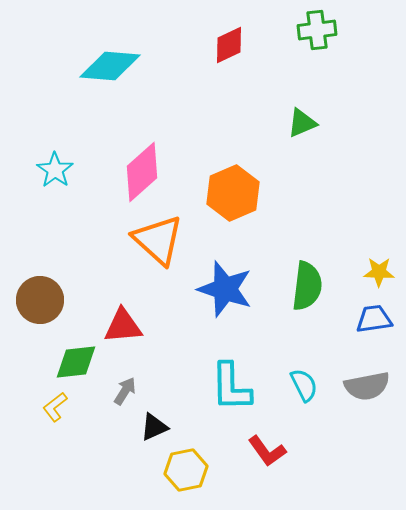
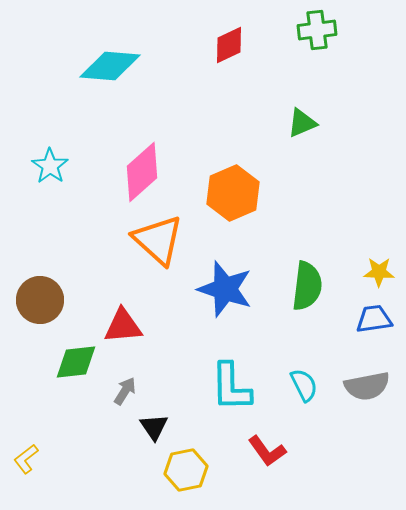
cyan star: moved 5 px left, 4 px up
yellow L-shape: moved 29 px left, 52 px down
black triangle: rotated 40 degrees counterclockwise
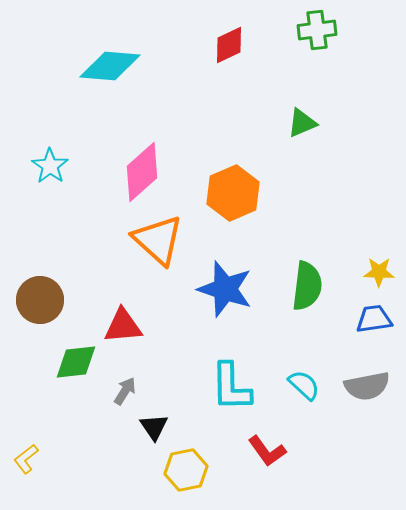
cyan semicircle: rotated 20 degrees counterclockwise
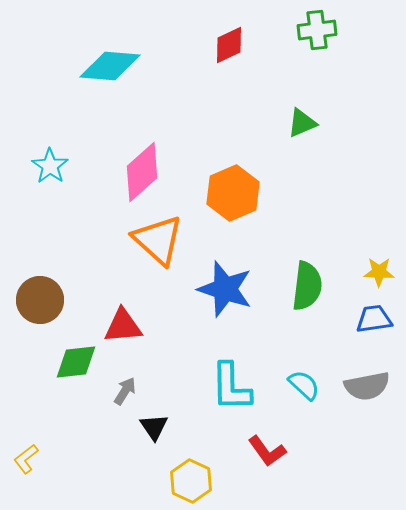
yellow hexagon: moved 5 px right, 11 px down; rotated 24 degrees counterclockwise
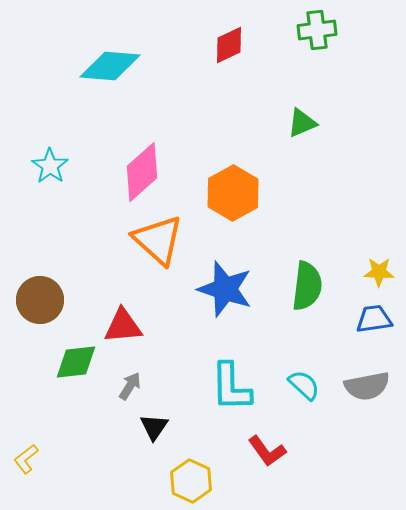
orange hexagon: rotated 6 degrees counterclockwise
gray arrow: moved 5 px right, 5 px up
black triangle: rotated 8 degrees clockwise
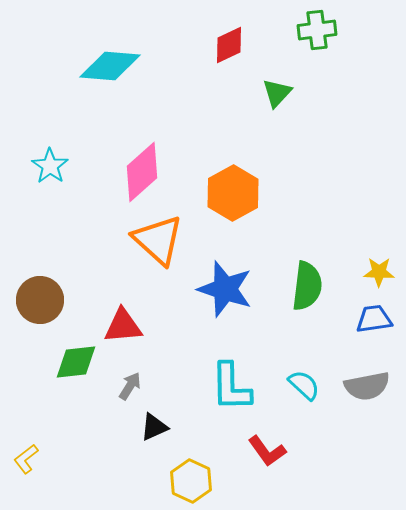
green triangle: moved 25 px left, 30 px up; rotated 24 degrees counterclockwise
black triangle: rotated 32 degrees clockwise
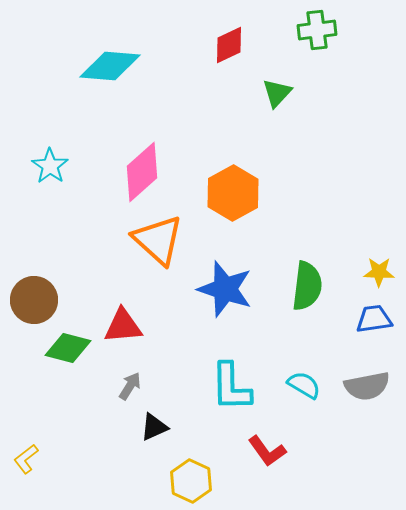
brown circle: moved 6 px left
green diamond: moved 8 px left, 14 px up; rotated 21 degrees clockwise
cyan semicircle: rotated 12 degrees counterclockwise
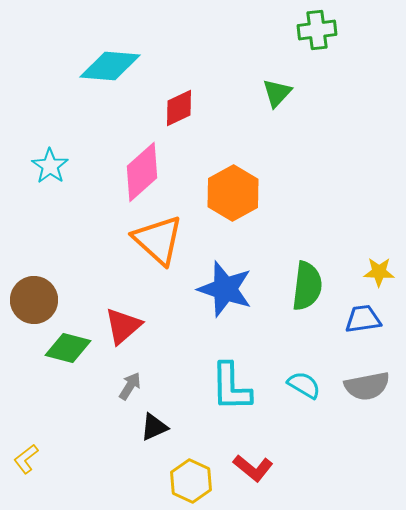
red diamond: moved 50 px left, 63 px down
blue trapezoid: moved 11 px left
red triangle: rotated 36 degrees counterclockwise
red L-shape: moved 14 px left, 17 px down; rotated 15 degrees counterclockwise
